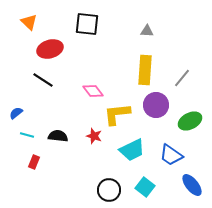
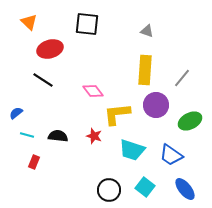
gray triangle: rotated 16 degrees clockwise
cyan trapezoid: rotated 44 degrees clockwise
blue ellipse: moved 7 px left, 4 px down
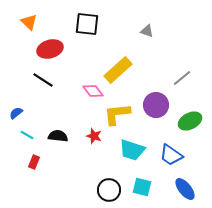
yellow rectangle: moved 27 px left; rotated 44 degrees clockwise
gray line: rotated 12 degrees clockwise
cyan line: rotated 16 degrees clockwise
cyan square: moved 3 px left; rotated 24 degrees counterclockwise
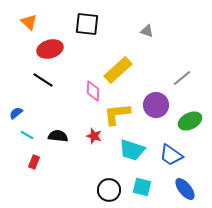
pink diamond: rotated 40 degrees clockwise
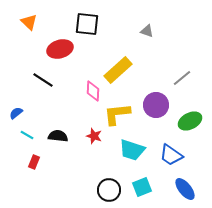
red ellipse: moved 10 px right
cyan square: rotated 36 degrees counterclockwise
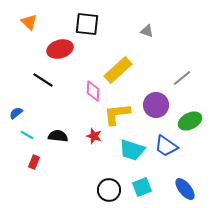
blue trapezoid: moved 5 px left, 9 px up
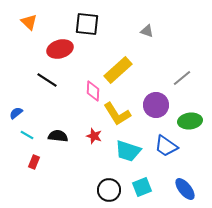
black line: moved 4 px right
yellow L-shape: rotated 116 degrees counterclockwise
green ellipse: rotated 20 degrees clockwise
cyan trapezoid: moved 4 px left, 1 px down
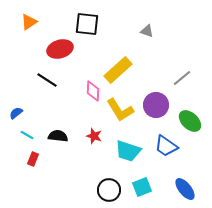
orange triangle: rotated 42 degrees clockwise
yellow L-shape: moved 3 px right, 4 px up
green ellipse: rotated 50 degrees clockwise
red rectangle: moved 1 px left, 3 px up
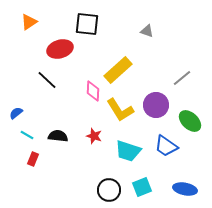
black line: rotated 10 degrees clockwise
blue ellipse: rotated 40 degrees counterclockwise
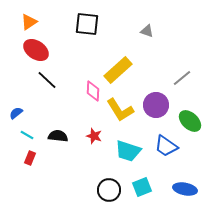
red ellipse: moved 24 px left, 1 px down; rotated 50 degrees clockwise
red rectangle: moved 3 px left, 1 px up
